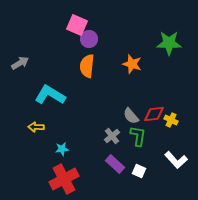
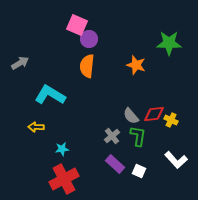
orange star: moved 4 px right, 1 px down
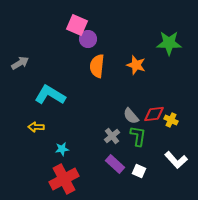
purple circle: moved 1 px left
orange semicircle: moved 10 px right
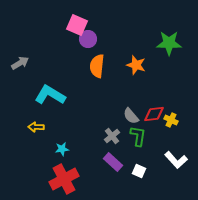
purple rectangle: moved 2 px left, 2 px up
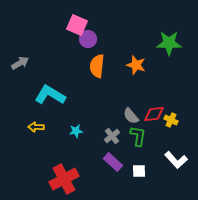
cyan star: moved 14 px right, 18 px up
white square: rotated 24 degrees counterclockwise
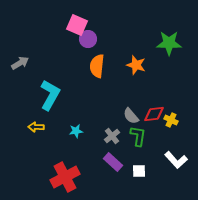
cyan L-shape: rotated 88 degrees clockwise
red cross: moved 1 px right, 2 px up
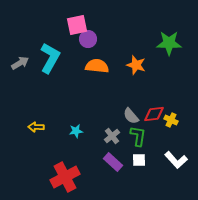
pink square: rotated 35 degrees counterclockwise
orange semicircle: rotated 90 degrees clockwise
cyan L-shape: moved 37 px up
white square: moved 11 px up
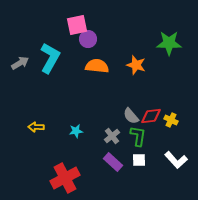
red diamond: moved 3 px left, 2 px down
red cross: moved 1 px down
